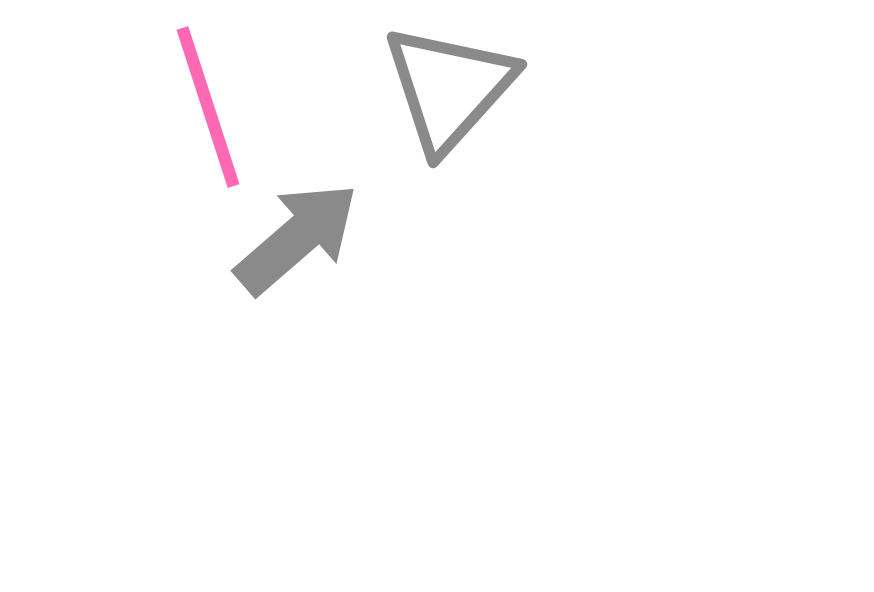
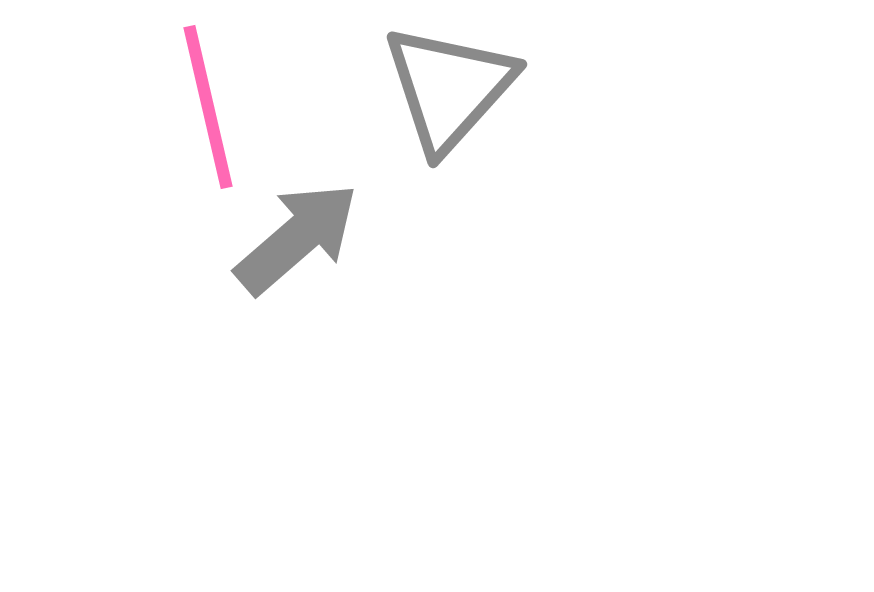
pink line: rotated 5 degrees clockwise
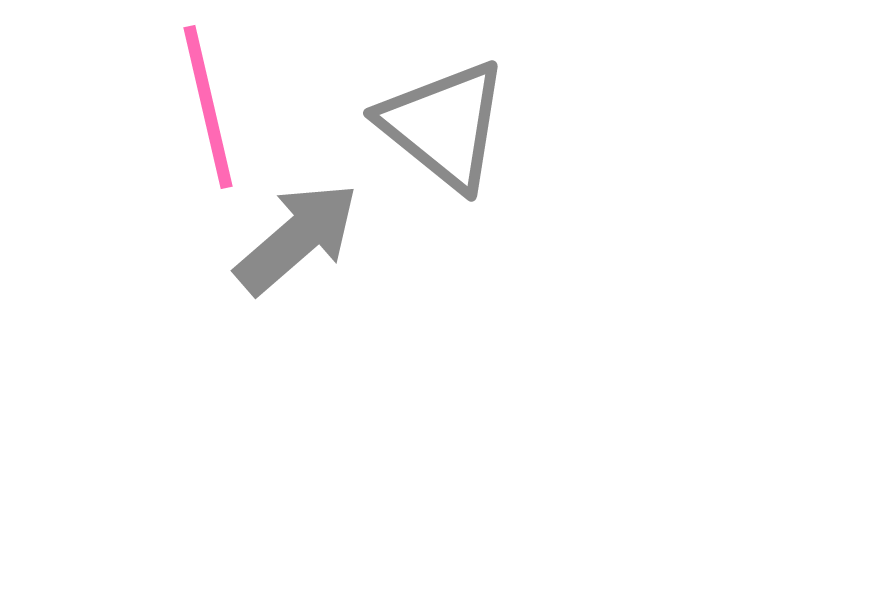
gray triangle: moved 5 px left, 37 px down; rotated 33 degrees counterclockwise
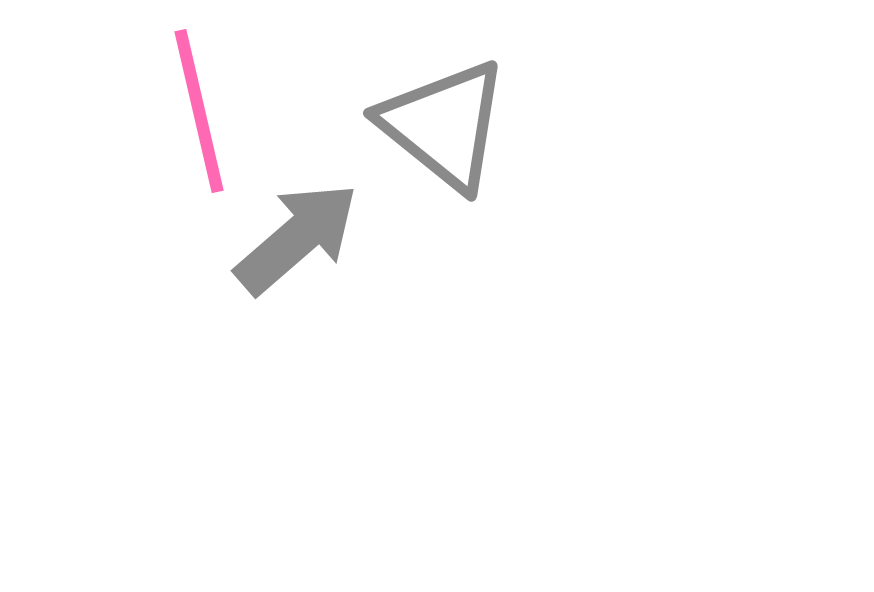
pink line: moved 9 px left, 4 px down
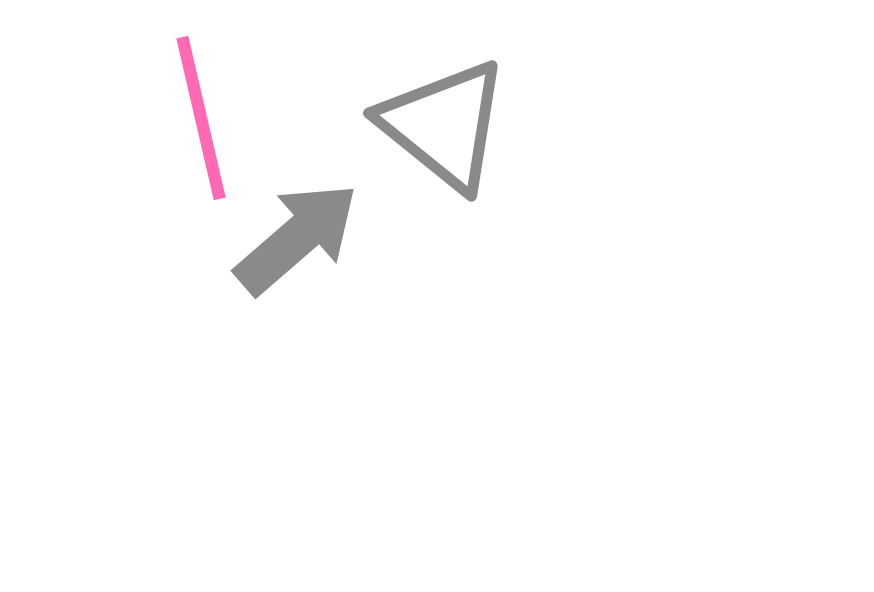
pink line: moved 2 px right, 7 px down
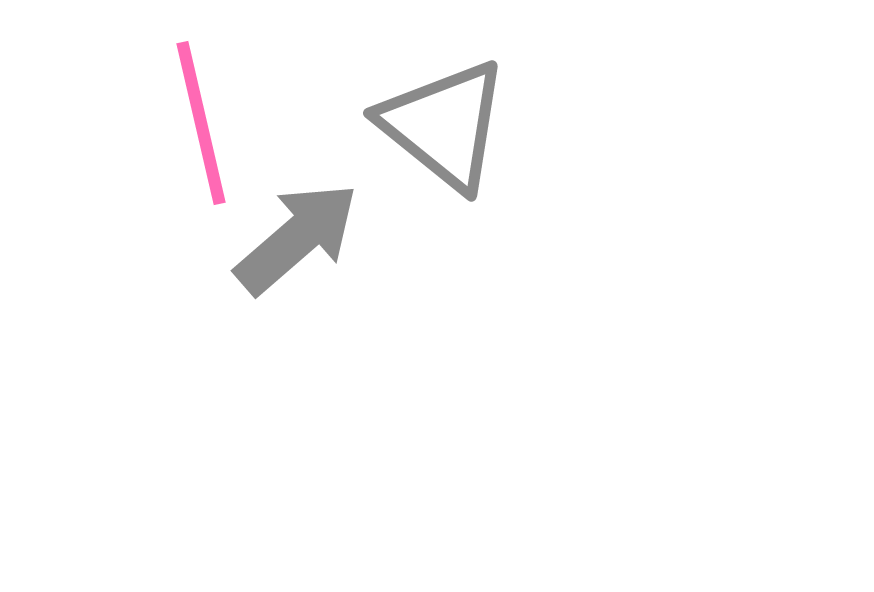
pink line: moved 5 px down
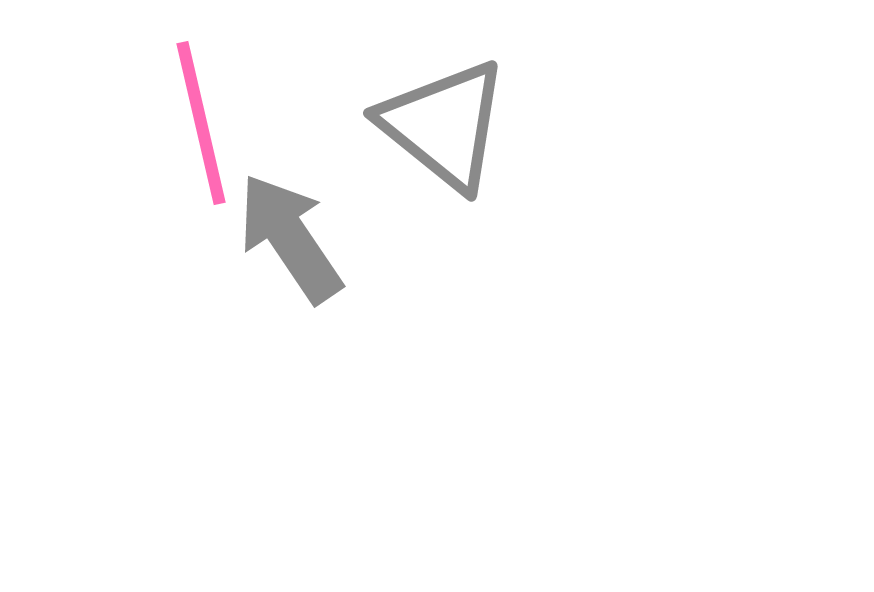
gray arrow: moved 7 px left; rotated 83 degrees counterclockwise
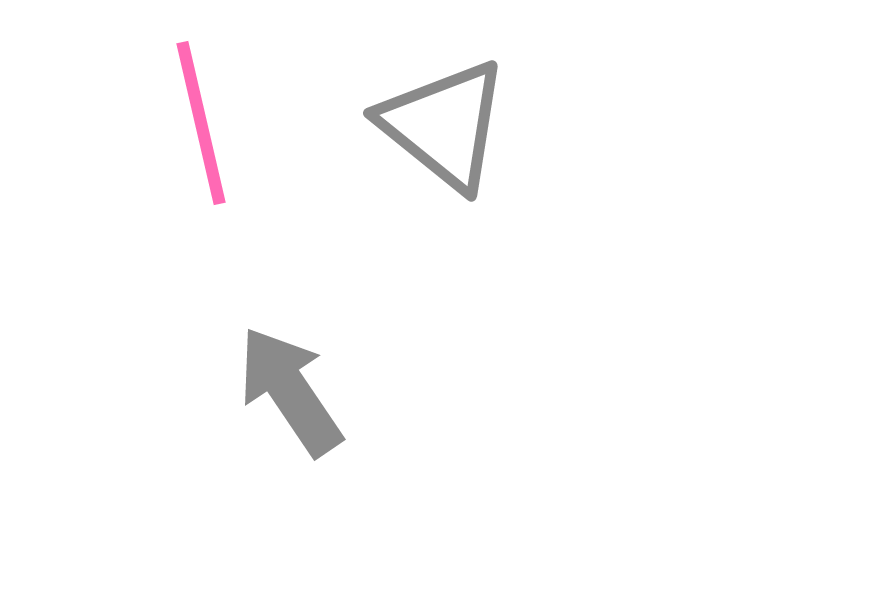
gray arrow: moved 153 px down
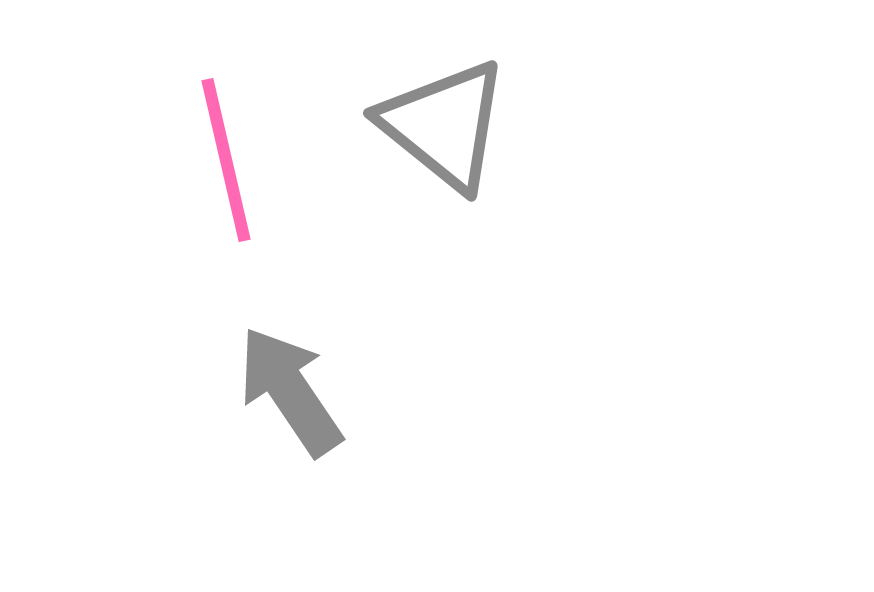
pink line: moved 25 px right, 37 px down
